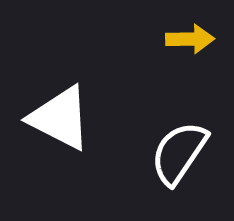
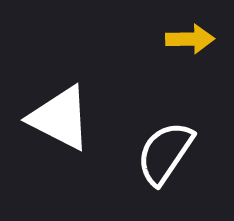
white semicircle: moved 14 px left
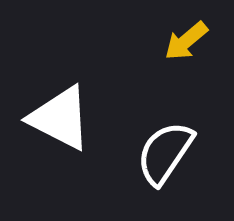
yellow arrow: moved 4 px left, 2 px down; rotated 141 degrees clockwise
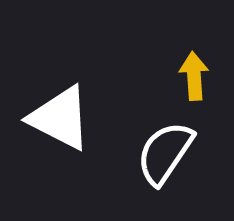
yellow arrow: moved 8 px right, 35 px down; rotated 126 degrees clockwise
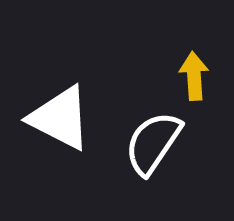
white semicircle: moved 12 px left, 10 px up
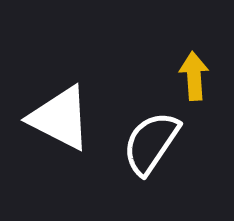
white semicircle: moved 2 px left
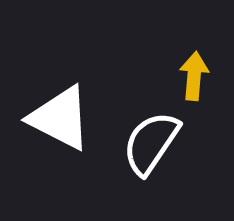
yellow arrow: rotated 9 degrees clockwise
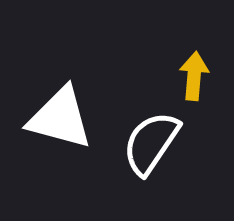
white triangle: rotated 12 degrees counterclockwise
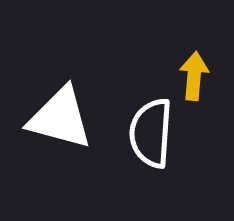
white semicircle: moved 10 px up; rotated 30 degrees counterclockwise
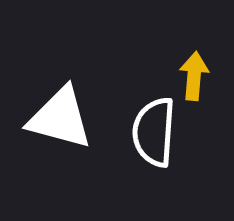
white semicircle: moved 3 px right, 1 px up
